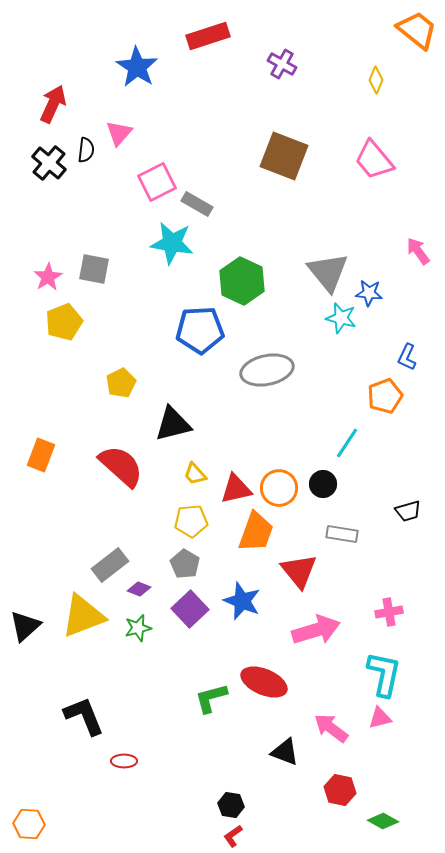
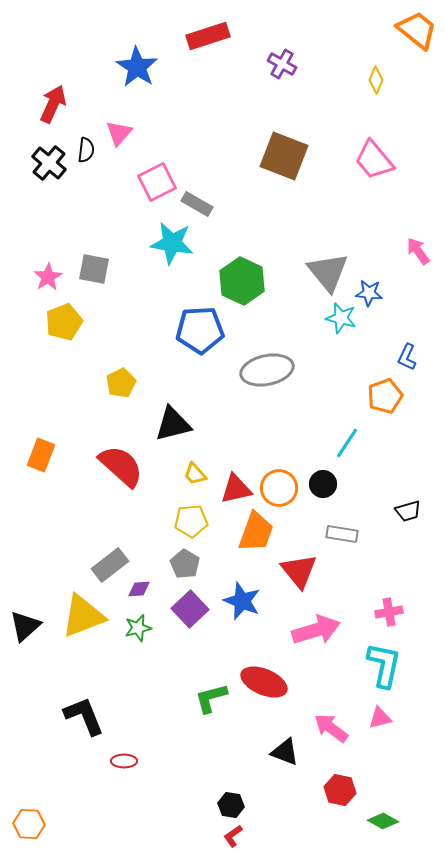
purple diamond at (139, 589): rotated 25 degrees counterclockwise
cyan L-shape at (384, 674): moved 9 px up
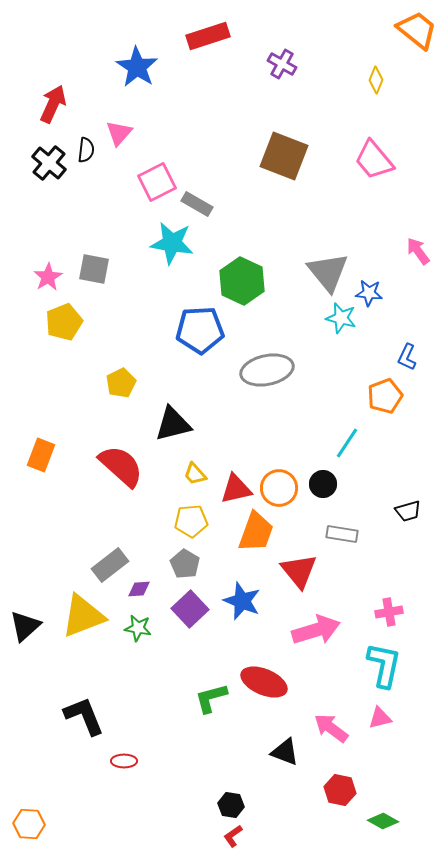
green star at (138, 628): rotated 24 degrees clockwise
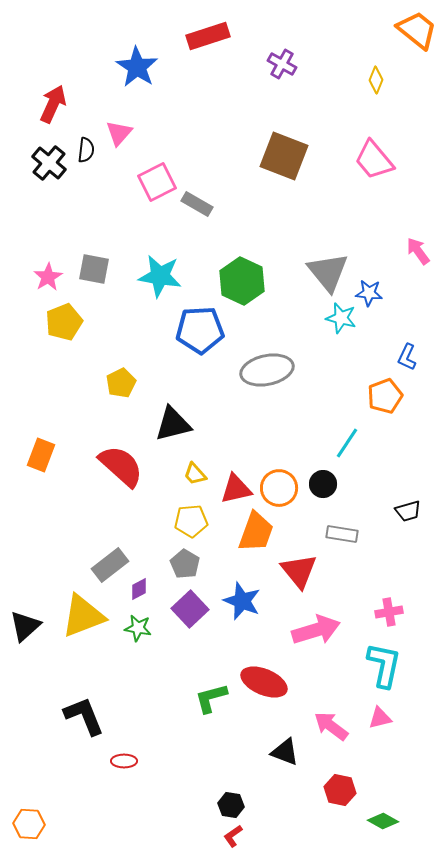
cyan star at (172, 243): moved 12 px left, 33 px down
purple diamond at (139, 589): rotated 25 degrees counterclockwise
pink arrow at (331, 728): moved 2 px up
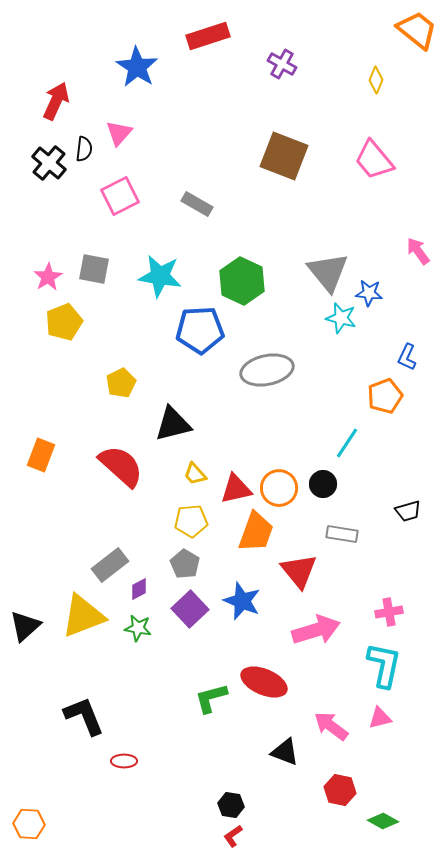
red arrow at (53, 104): moved 3 px right, 3 px up
black semicircle at (86, 150): moved 2 px left, 1 px up
pink square at (157, 182): moved 37 px left, 14 px down
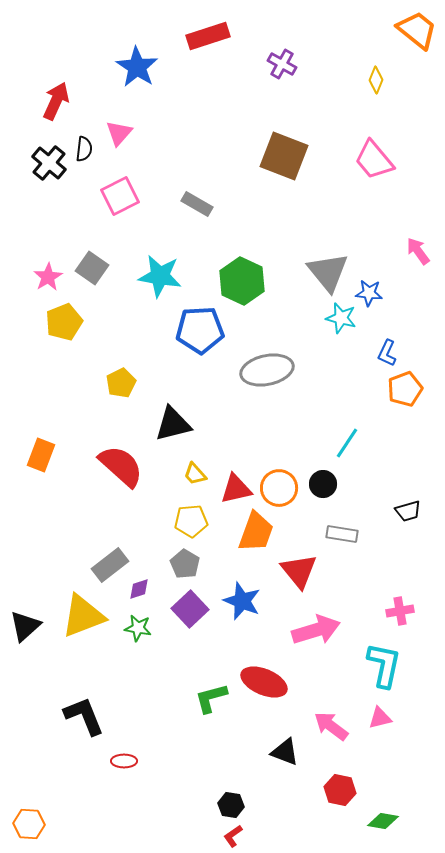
gray square at (94, 269): moved 2 px left, 1 px up; rotated 24 degrees clockwise
blue L-shape at (407, 357): moved 20 px left, 4 px up
orange pentagon at (385, 396): moved 20 px right, 7 px up
purple diamond at (139, 589): rotated 10 degrees clockwise
pink cross at (389, 612): moved 11 px right, 1 px up
green diamond at (383, 821): rotated 20 degrees counterclockwise
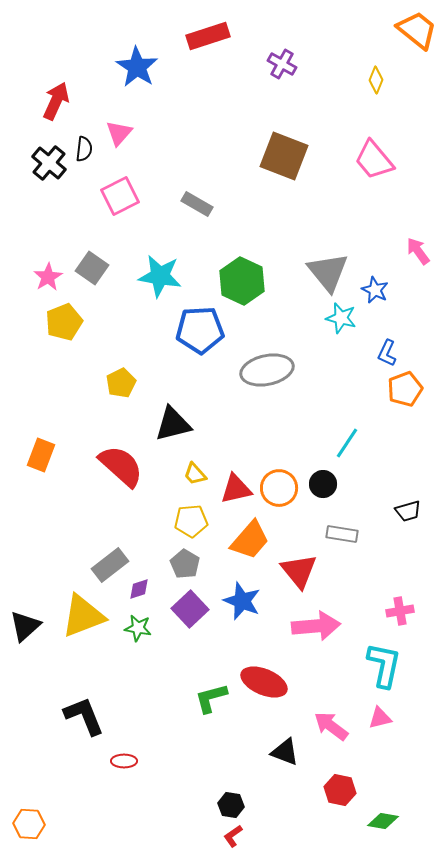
blue star at (369, 293): moved 6 px right, 3 px up; rotated 20 degrees clockwise
orange trapezoid at (256, 532): moved 6 px left, 8 px down; rotated 21 degrees clockwise
pink arrow at (316, 630): moved 4 px up; rotated 12 degrees clockwise
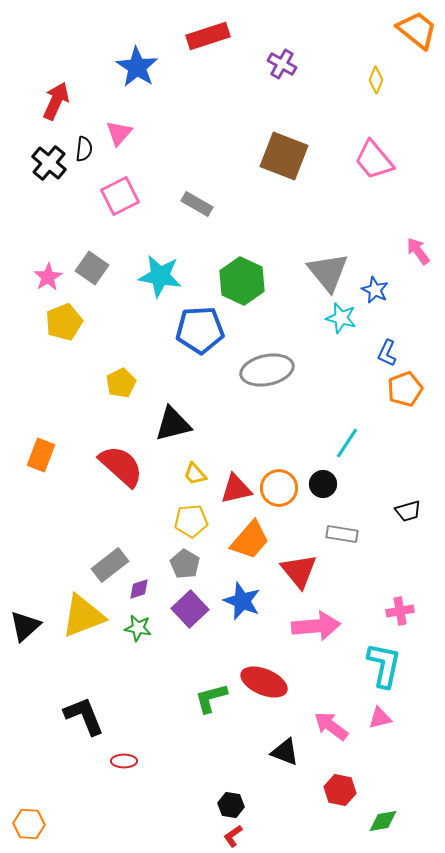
green diamond at (383, 821): rotated 20 degrees counterclockwise
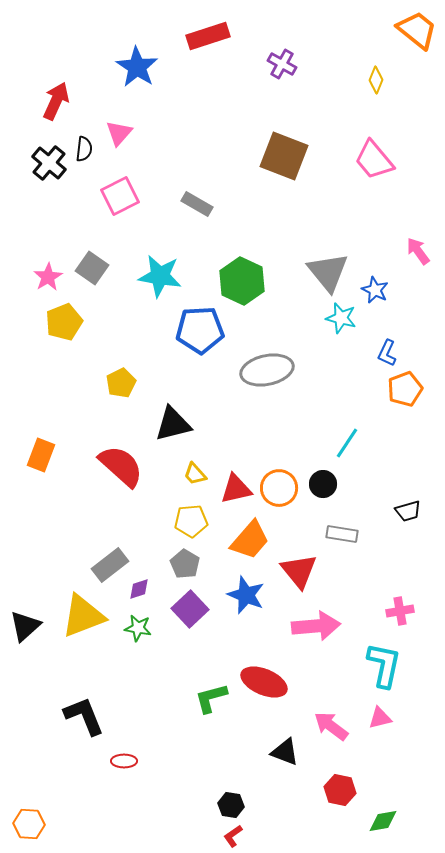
blue star at (242, 601): moved 4 px right, 6 px up
